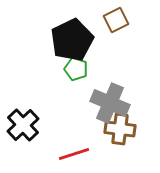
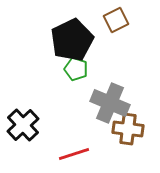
brown cross: moved 8 px right
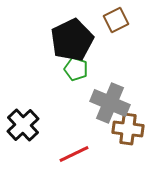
red line: rotated 8 degrees counterclockwise
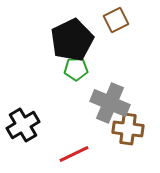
green pentagon: rotated 20 degrees counterclockwise
black cross: rotated 12 degrees clockwise
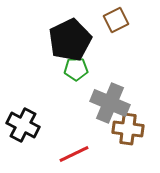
black pentagon: moved 2 px left
black cross: rotated 32 degrees counterclockwise
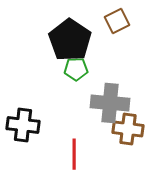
brown square: moved 1 px right, 1 px down
black pentagon: rotated 12 degrees counterclockwise
gray cross: rotated 18 degrees counterclockwise
black cross: rotated 20 degrees counterclockwise
red line: rotated 64 degrees counterclockwise
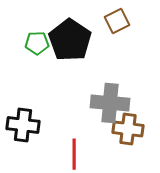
green pentagon: moved 39 px left, 26 px up
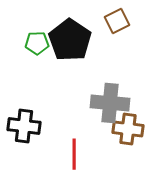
black cross: moved 1 px right, 1 px down
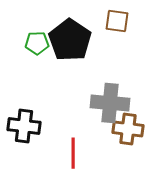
brown square: rotated 35 degrees clockwise
red line: moved 1 px left, 1 px up
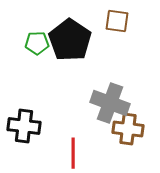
gray cross: rotated 15 degrees clockwise
